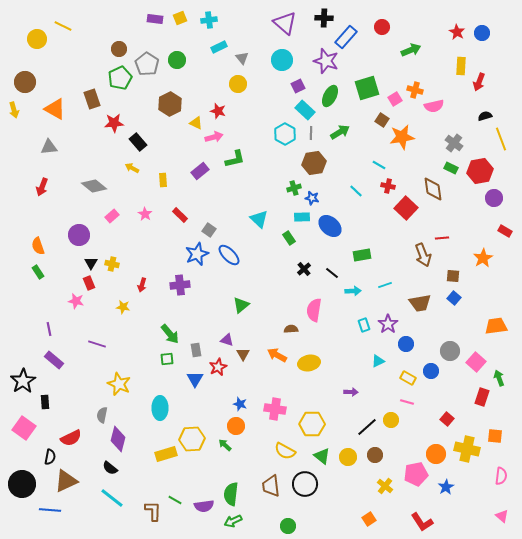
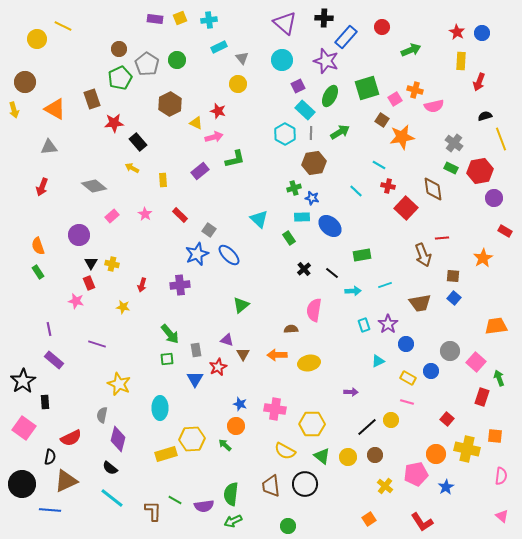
yellow rectangle at (461, 66): moved 5 px up
orange arrow at (277, 355): rotated 30 degrees counterclockwise
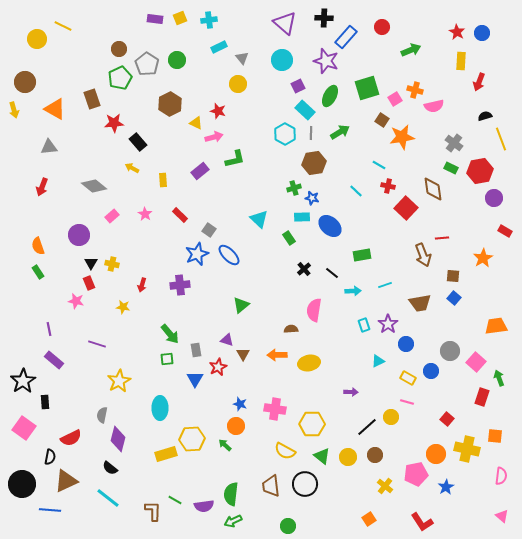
yellow star at (119, 384): moved 3 px up; rotated 20 degrees clockwise
yellow circle at (391, 420): moved 3 px up
cyan line at (112, 498): moved 4 px left
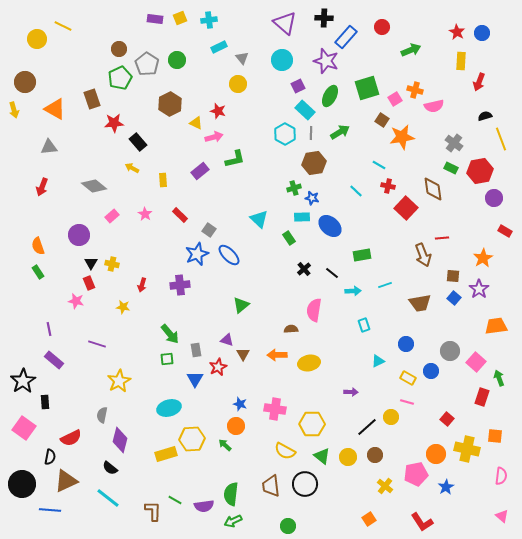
purple star at (388, 324): moved 91 px right, 35 px up
cyan ellipse at (160, 408): moved 9 px right; rotated 75 degrees clockwise
purple diamond at (118, 439): moved 2 px right, 1 px down
